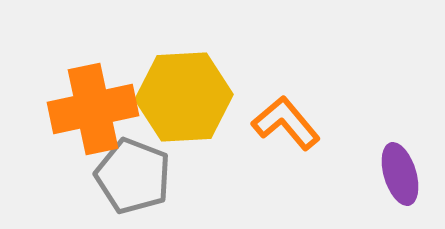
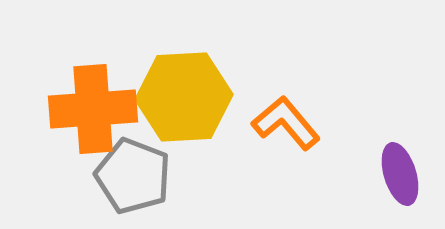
orange cross: rotated 8 degrees clockwise
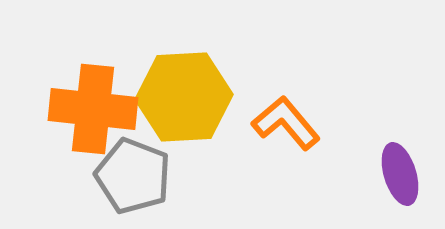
orange cross: rotated 10 degrees clockwise
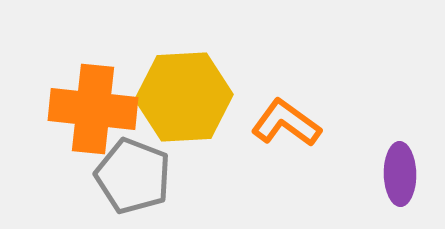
orange L-shape: rotated 14 degrees counterclockwise
purple ellipse: rotated 16 degrees clockwise
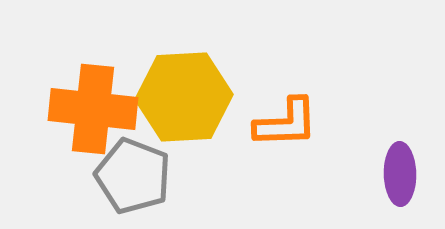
orange L-shape: rotated 142 degrees clockwise
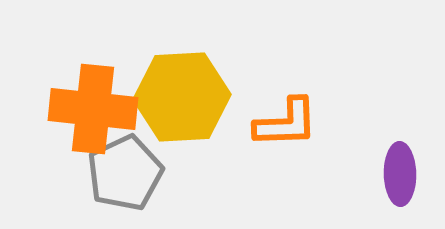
yellow hexagon: moved 2 px left
gray pentagon: moved 8 px left, 3 px up; rotated 26 degrees clockwise
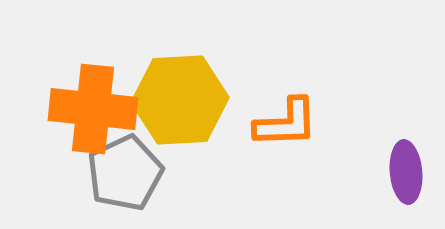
yellow hexagon: moved 2 px left, 3 px down
purple ellipse: moved 6 px right, 2 px up; rotated 4 degrees counterclockwise
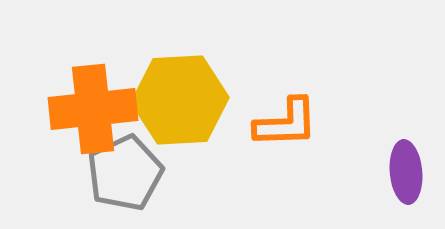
orange cross: rotated 12 degrees counterclockwise
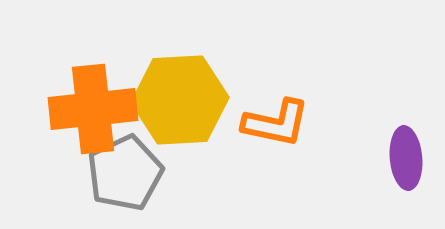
orange L-shape: moved 10 px left; rotated 14 degrees clockwise
purple ellipse: moved 14 px up
